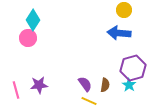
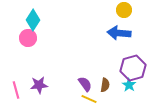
yellow line: moved 2 px up
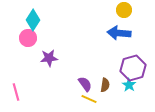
purple star: moved 10 px right, 27 px up
pink line: moved 2 px down
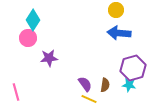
yellow circle: moved 8 px left
cyan star: rotated 24 degrees counterclockwise
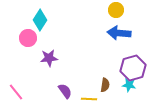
cyan diamond: moved 7 px right
purple semicircle: moved 20 px left, 7 px down
pink line: rotated 24 degrees counterclockwise
yellow line: rotated 21 degrees counterclockwise
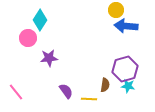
blue arrow: moved 7 px right, 7 px up
purple hexagon: moved 8 px left, 1 px down
cyan star: moved 1 px left, 1 px down
purple semicircle: moved 1 px right
